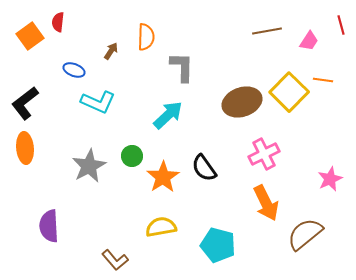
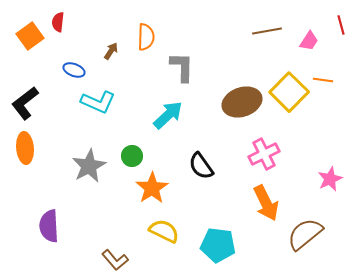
black semicircle: moved 3 px left, 2 px up
orange star: moved 11 px left, 11 px down
yellow semicircle: moved 3 px right, 4 px down; rotated 36 degrees clockwise
cyan pentagon: rotated 8 degrees counterclockwise
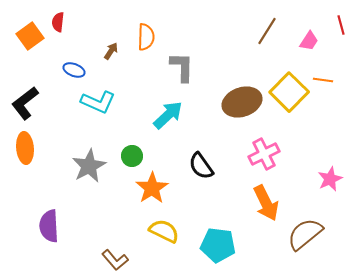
brown line: rotated 48 degrees counterclockwise
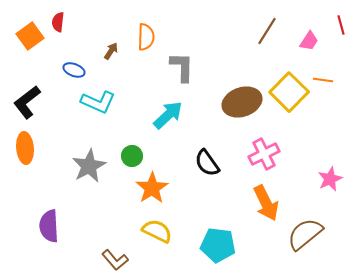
black L-shape: moved 2 px right, 1 px up
black semicircle: moved 6 px right, 3 px up
yellow semicircle: moved 7 px left
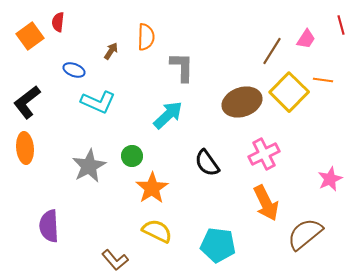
brown line: moved 5 px right, 20 px down
pink trapezoid: moved 3 px left, 2 px up
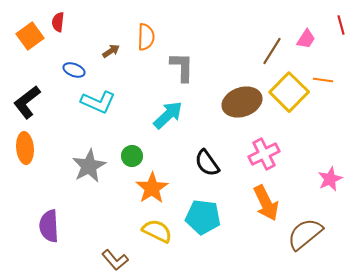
brown arrow: rotated 24 degrees clockwise
cyan pentagon: moved 15 px left, 28 px up
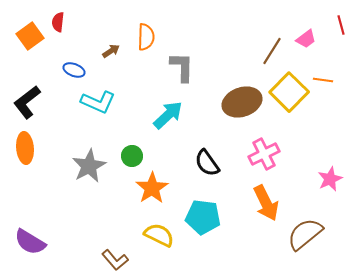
pink trapezoid: rotated 20 degrees clockwise
purple semicircle: moved 19 px left, 16 px down; rotated 56 degrees counterclockwise
yellow semicircle: moved 2 px right, 4 px down
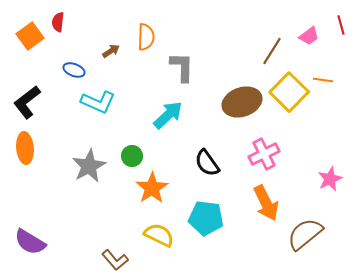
pink trapezoid: moved 3 px right, 3 px up
cyan pentagon: moved 3 px right, 1 px down
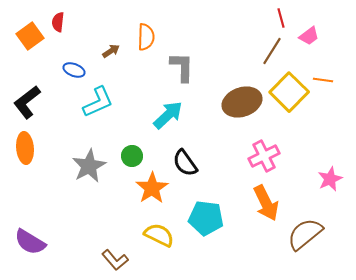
red line: moved 60 px left, 7 px up
cyan L-shape: rotated 48 degrees counterclockwise
pink cross: moved 2 px down
black semicircle: moved 22 px left
